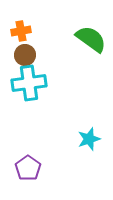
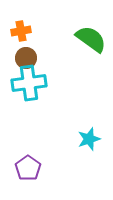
brown circle: moved 1 px right, 3 px down
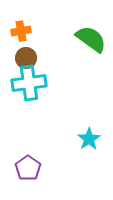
cyan star: rotated 15 degrees counterclockwise
